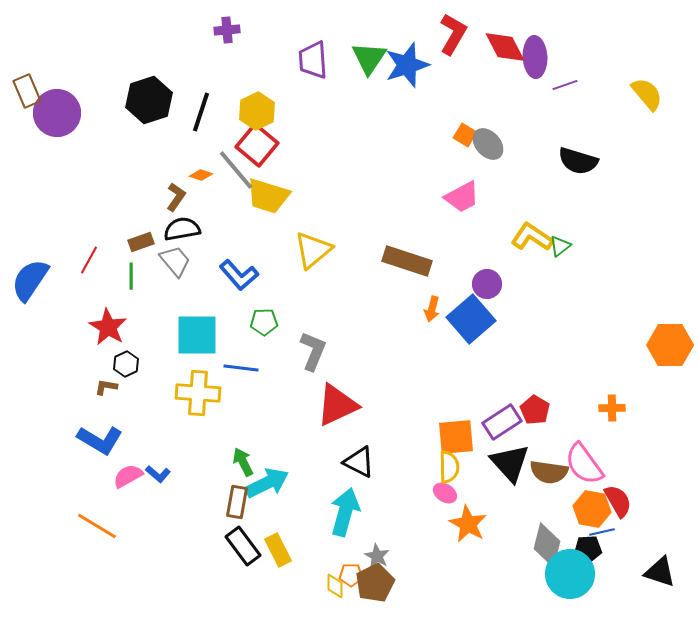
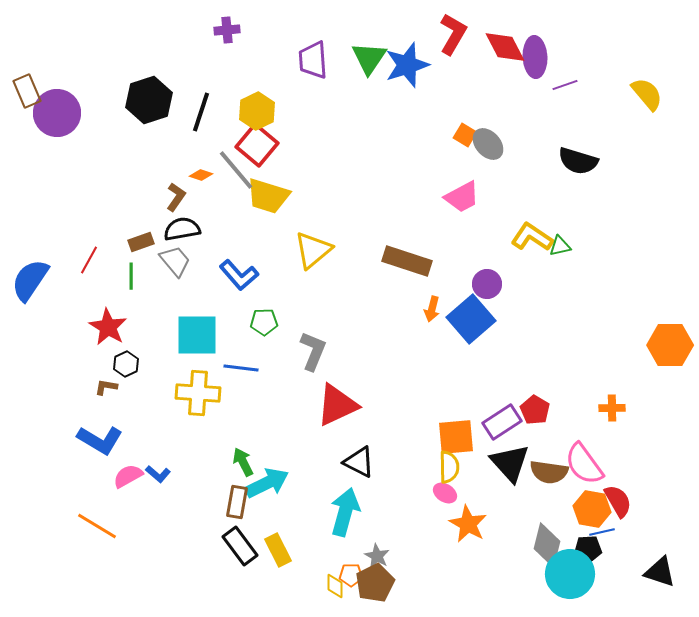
green triangle at (560, 246): rotated 25 degrees clockwise
black rectangle at (243, 546): moved 3 px left
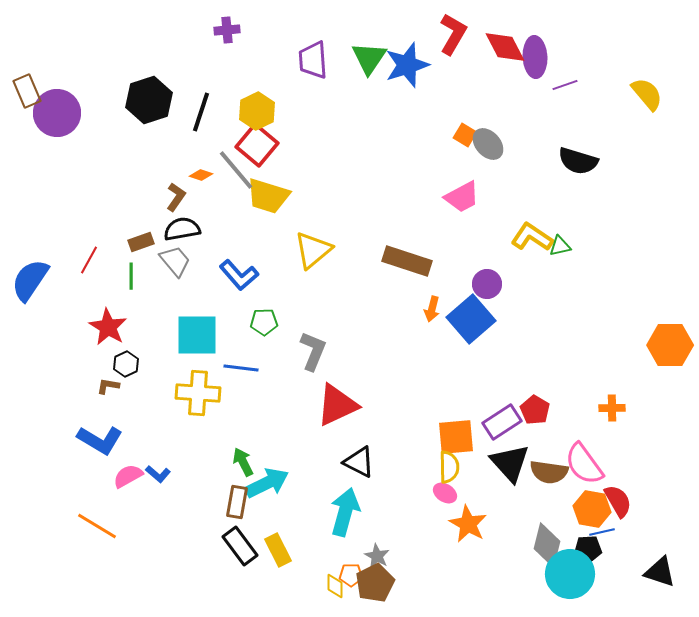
brown L-shape at (106, 387): moved 2 px right, 1 px up
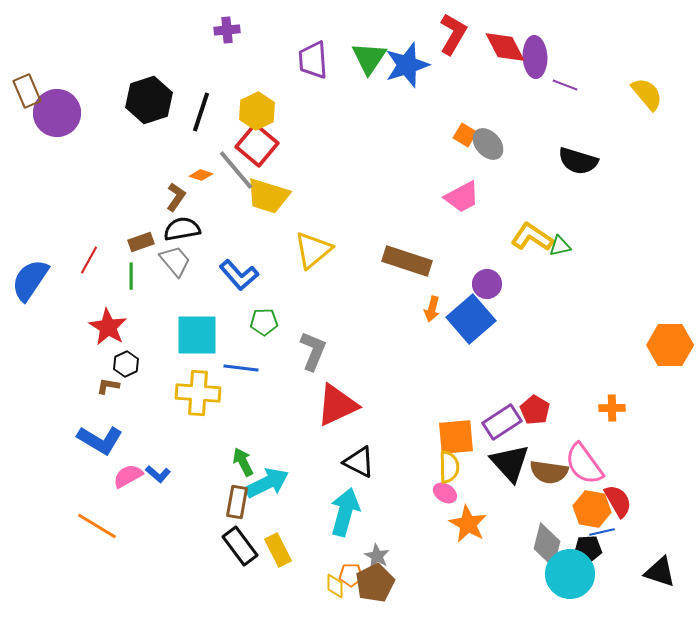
purple line at (565, 85): rotated 40 degrees clockwise
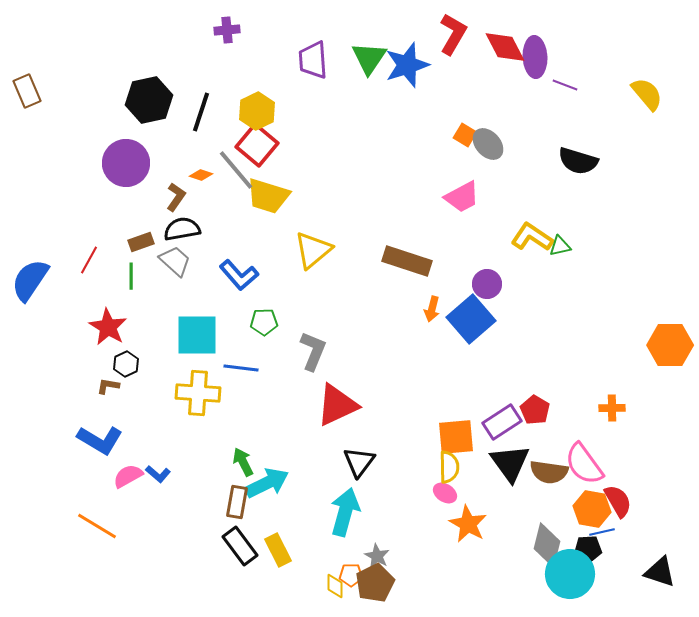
black hexagon at (149, 100): rotated 6 degrees clockwise
purple circle at (57, 113): moved 69 px right, 50 px down
gray trapezoid at (175, 261): rotated 8 degrees counterclockwise
black triangle at (359, 462): rotated 40 degrees clockwise
black triangle at (510, 463): rotated 6 degrees clockwise
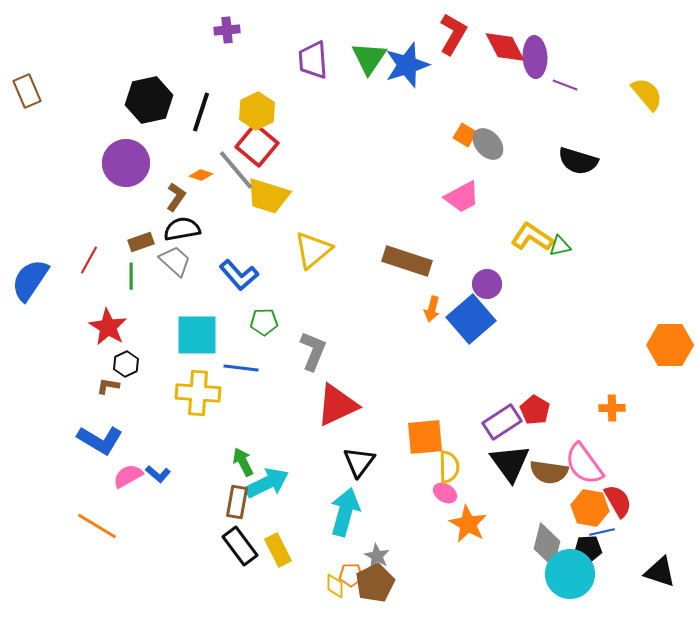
orange square at (456, 437): moved 31 px left
orange hexagon at (592, 509): moved 2 px left, 1 px up
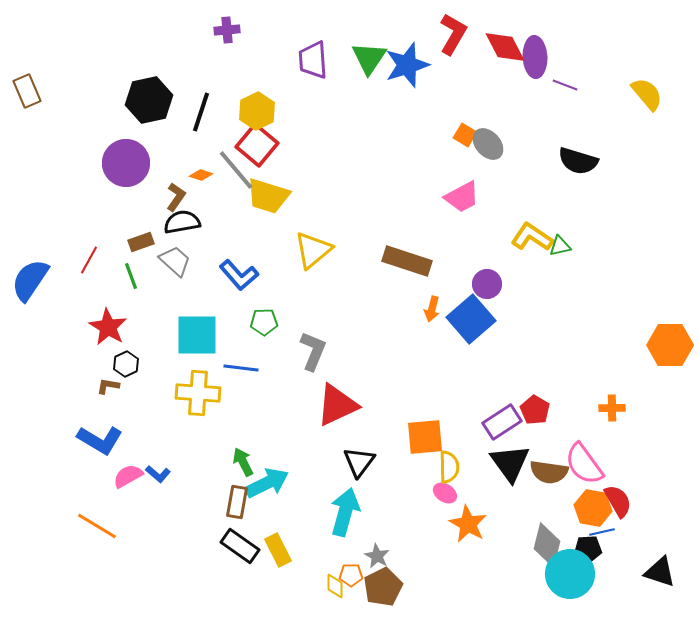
black semicircle at (182, 229): moved 7 px up
green line at (131, 276): rotated 20 degrees counterclockwise
orange hexagon at (590, 508): moved 3 px right
black rectangle at (240, 546): rotated 18 degrees counterclockwise
brown pentagon at (375, 583): moved 8 px right, 4 px down
